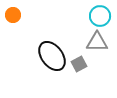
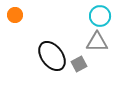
orange circle: moved 2 px right
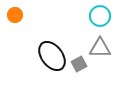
gray triangle: moved 3 px right, 6 px down
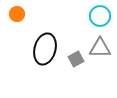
orange circle: moved 2 px right, 1 px up
black ellipse: moved 7 px left, 7 px up; rotated 52 degrees clockwise
gray square: moved 3 px left, 5 px up
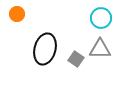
cyan circle: moved 1 px right, 2 px down
gray triangle: moved 1 px down
gray square: rotated 28 degrees counterclockwise
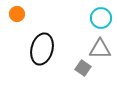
black ellipse: moved 3 px left
gray square: moved 7 px right, 9 px down
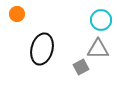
cyan circle: moved 2 px down
gray triangle: moved 2 px left
gray square: moved 2 px left, 1 px up; rotated 28 degrees clockwise
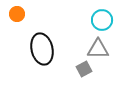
cyan circle: moved 1 px right
black ellipse: rotated 28 degrees counterclockwise
gray square: moved 3 px right, 2 px down
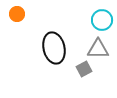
black ellipse: moved 12 px right, 1 px up
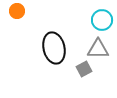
orange circle: moved 3 px up
